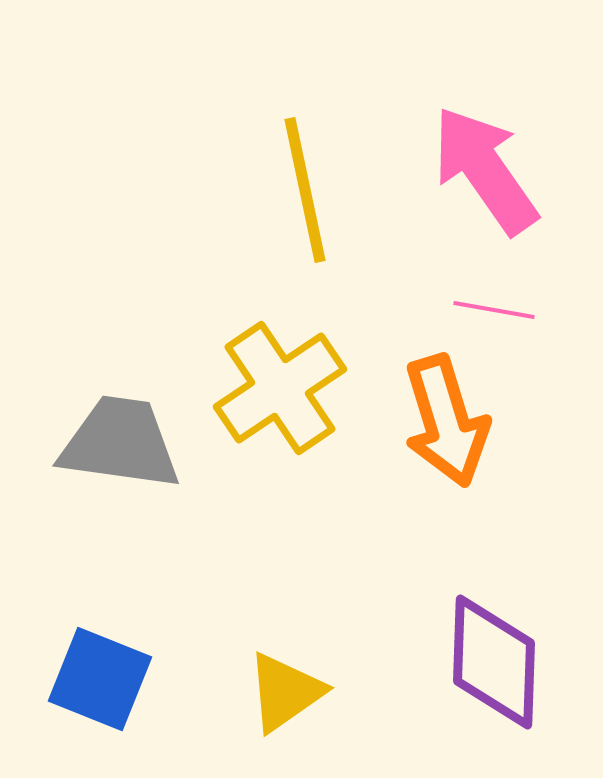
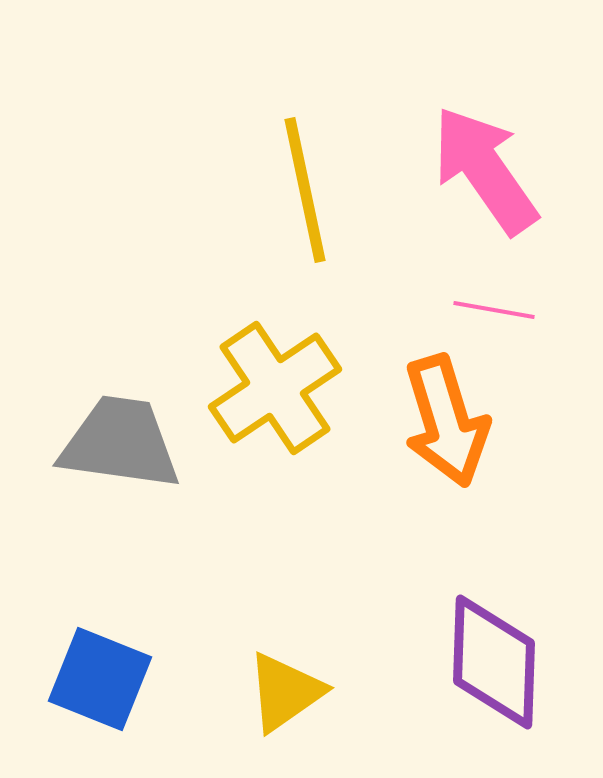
yellow cross: moved 5 px left
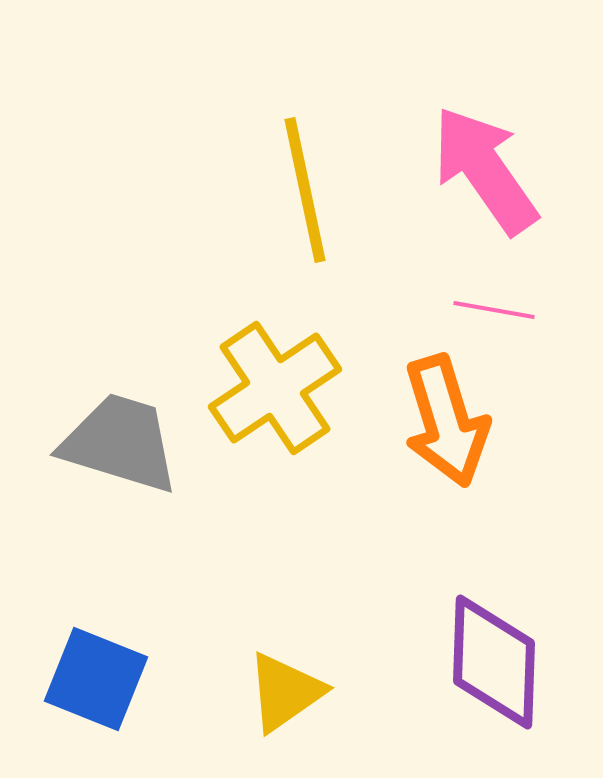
gray trapezoid: rotated 9 degrees clockwise
blue square: moved 4 px left
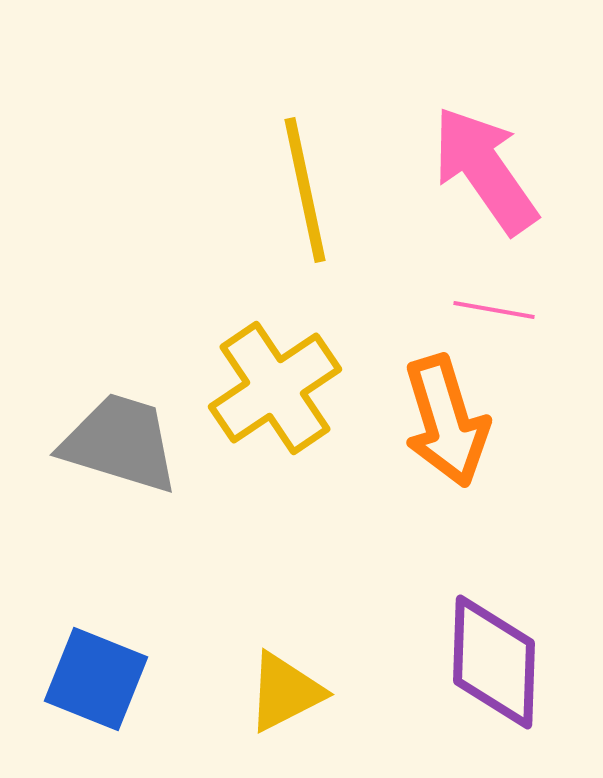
yellow triangle: rotated 8 degrees clockwise
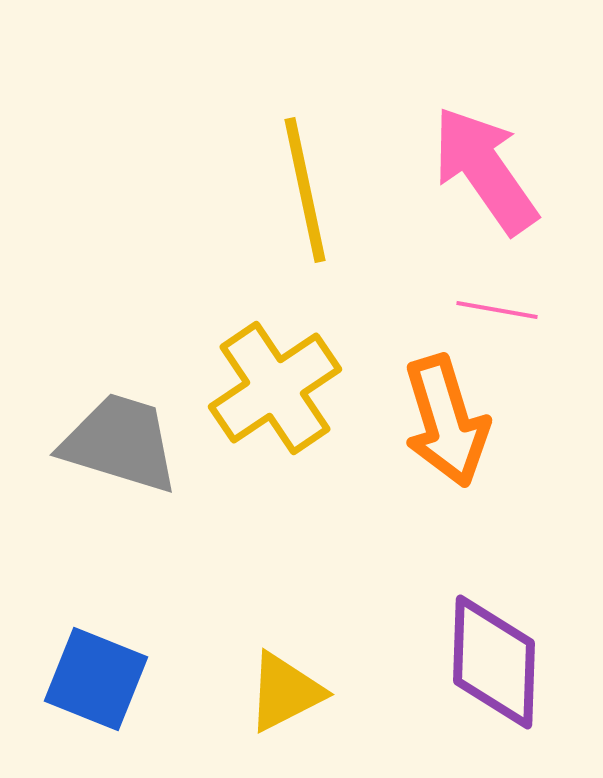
pink line: moved 3 px right
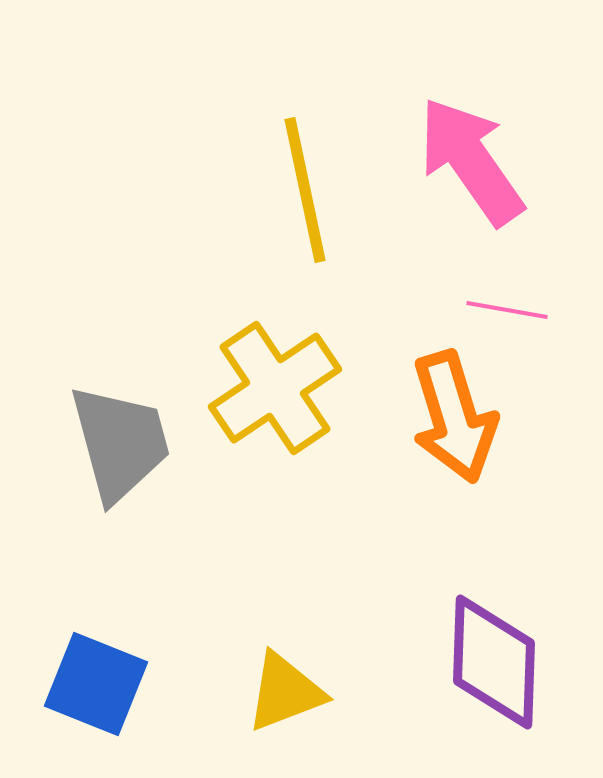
pink arrow: moved 14 px left, 9 px up
pink line: moved 10 px right
orange arrow: moved 8 px right, 4 px up
gray trapezoid: rotated 58 degrees clockwise
blue square: moved 5 px down
yellow triangle: rotated 6 degrees clockwise
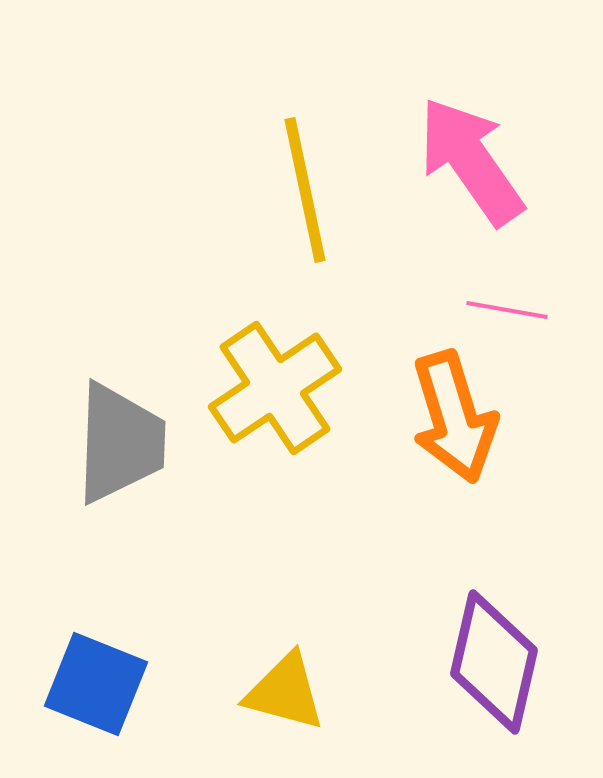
gray trapezoid: rotated 17 degrees clockwise
purple diamond: rotated 11 degrees clockwise
yellow triangle: rotated 36 degrees clockwise
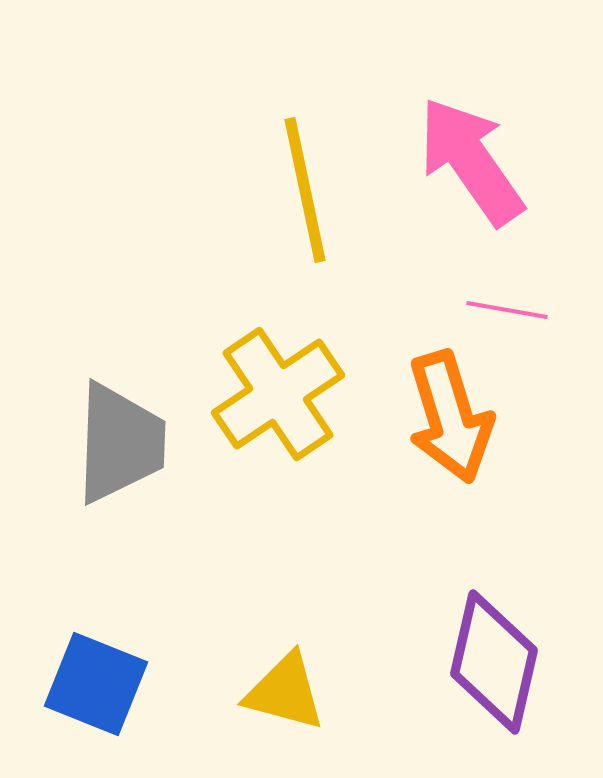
yellow cross: moved 3 px right, 6 px down
orange arrow: moved 4 px left
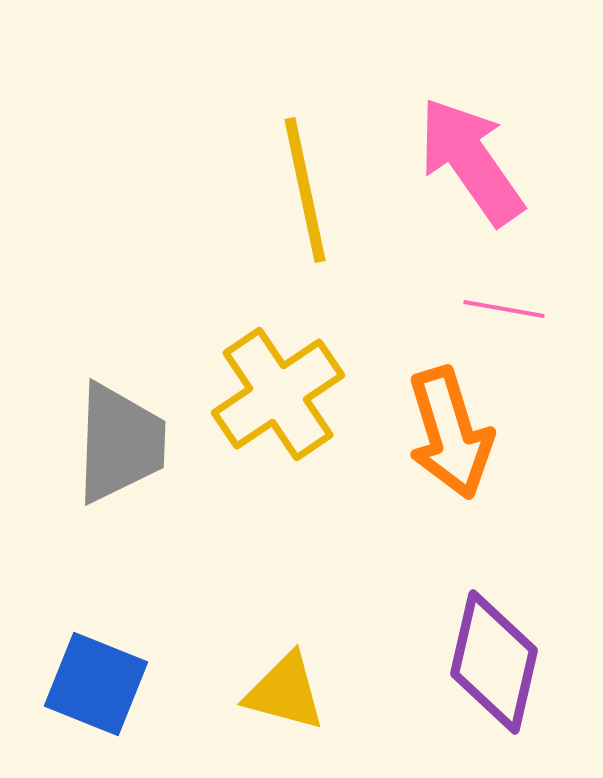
pink line: moved 3 px left, 1 px up
orange arrow: moved 16 px down
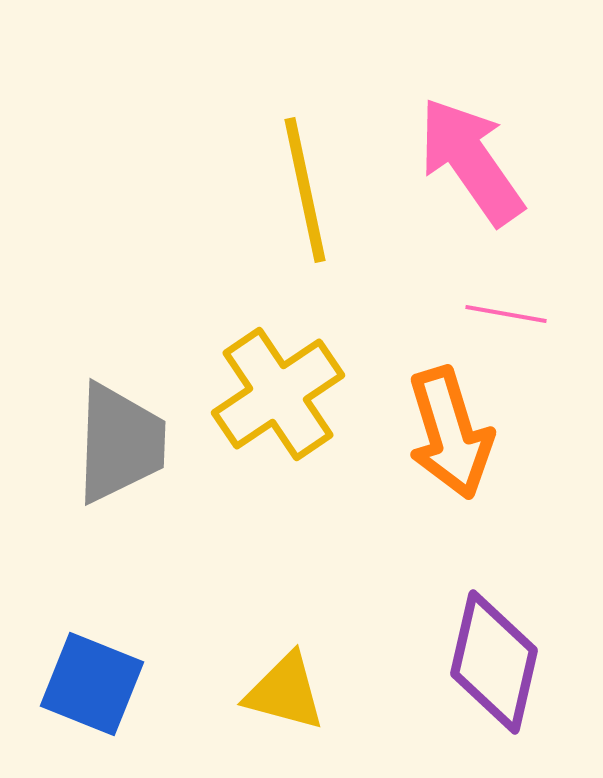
pink line: moved 2 px right, 5 px down
blue square: moved 4 px left
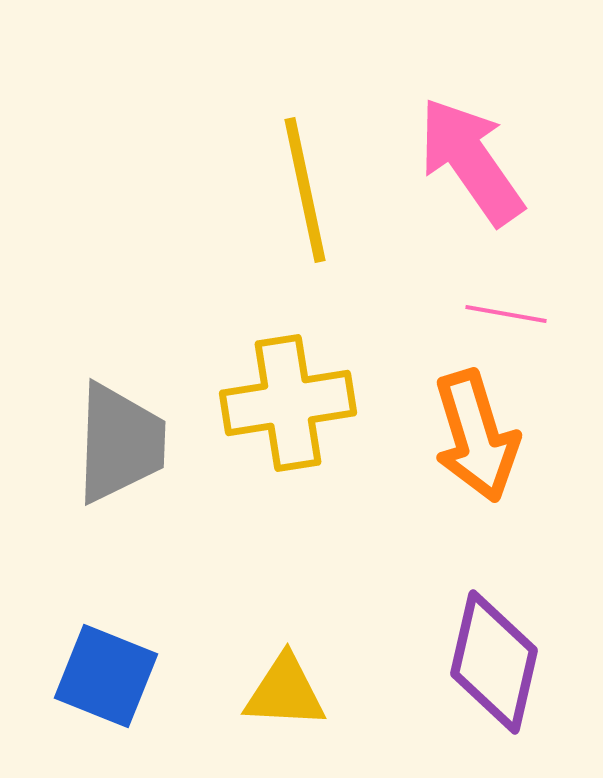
yellow cross: moved 10 px right, 9 px down; rotated 25 degrees clockwise
orange arrow: moved 26 px right, 3 px down
blue square: moved 14 px right, 8 px up
yellow triangle: rotated 12 degrees counterclockwise
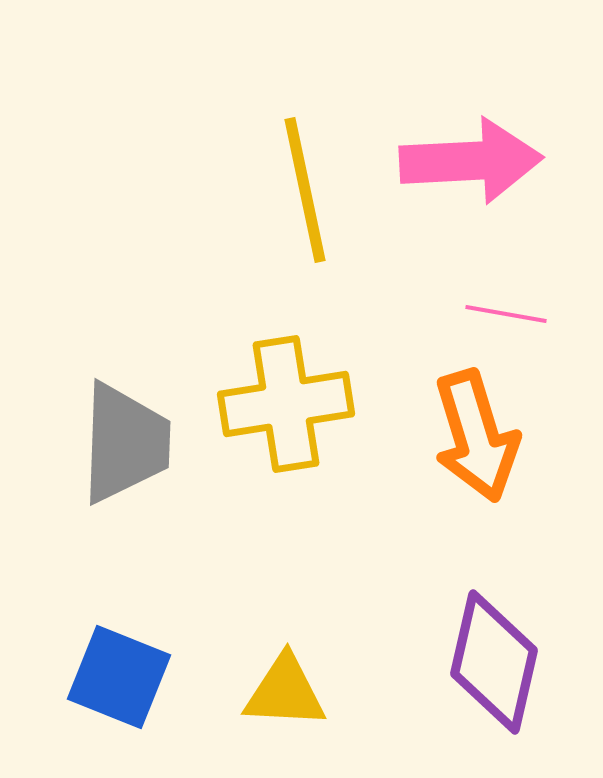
pink arrow: rotated 122 degrees clockwise
yellow cross: moved 2 px left, 1 px down
gray trapezoid: moved 5 px right
blue square: moved 13 px right, 1 px down
